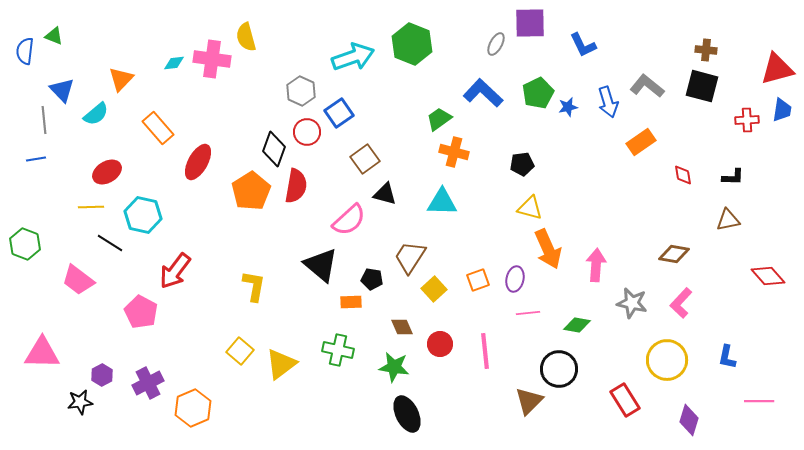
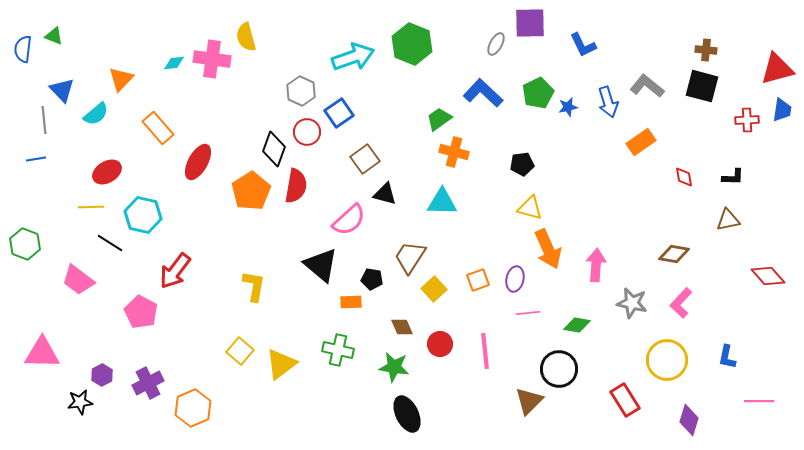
blue semicircle at (25, 51): moved 2 px left, 2 px up
red diamond at (683, 175): moved 1 px right, 2 px down
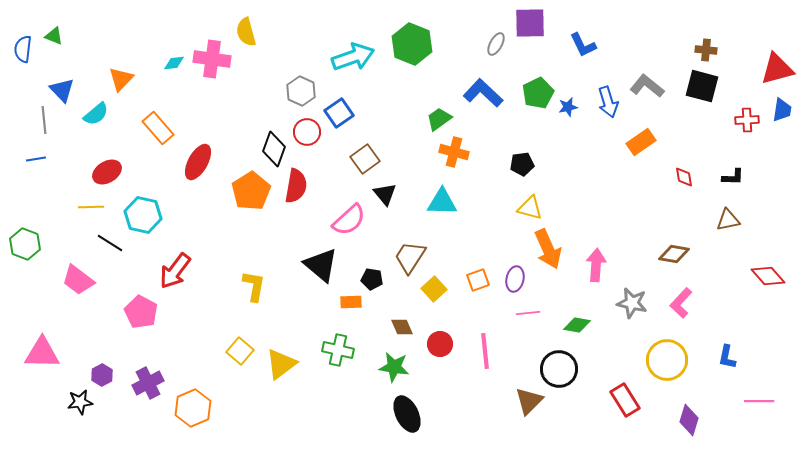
yellow semicircle at (246, 37): moved 5 px up
black triangle at (385, 194): rotated 35 degrees clockwise
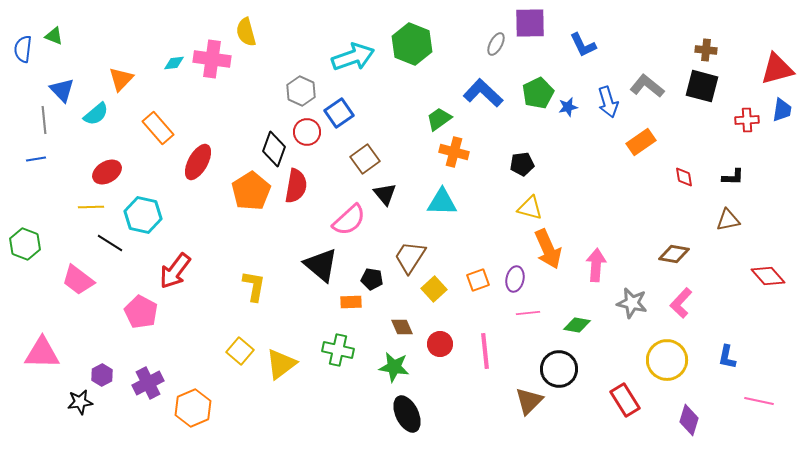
pink line at (759, 401): rotated 12 degrees clockwise
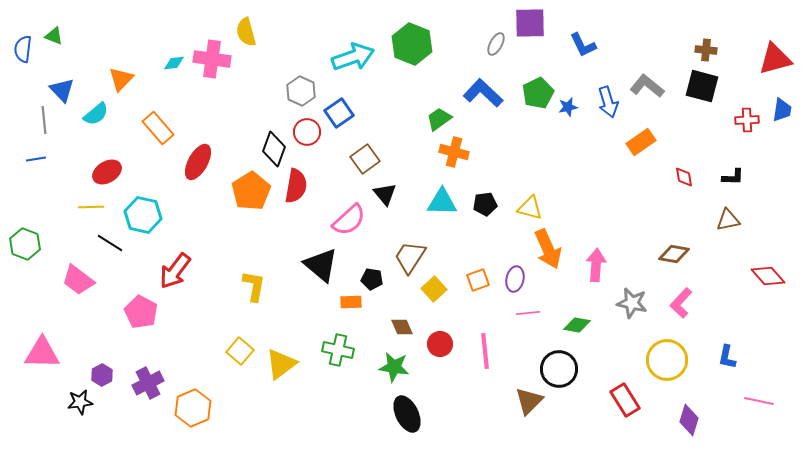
red triangle at (777, 69): moved 2 px left, 10 px up
black pentagon at (522, 164): moved 37 px left, 40 px down
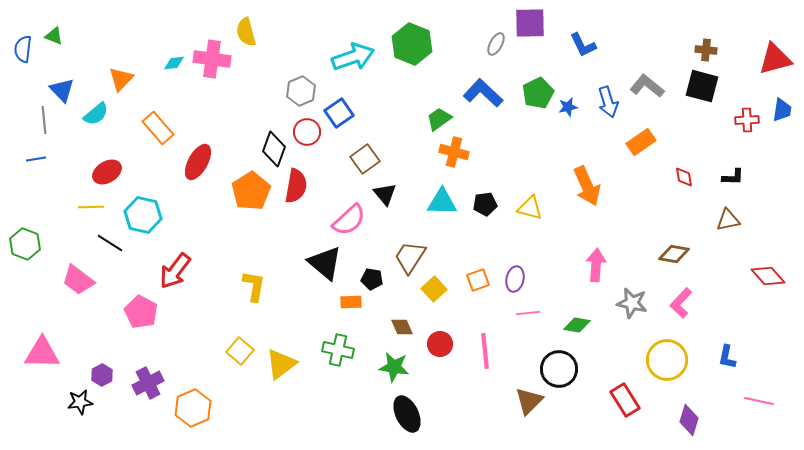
gray hexagon at (301, 91): rotated 12 degrees clockwise
orange arrow at (548, 249): moved 39 px right, 63 px up
black triangle at (321, 265): moved 4 px right, 2 px up
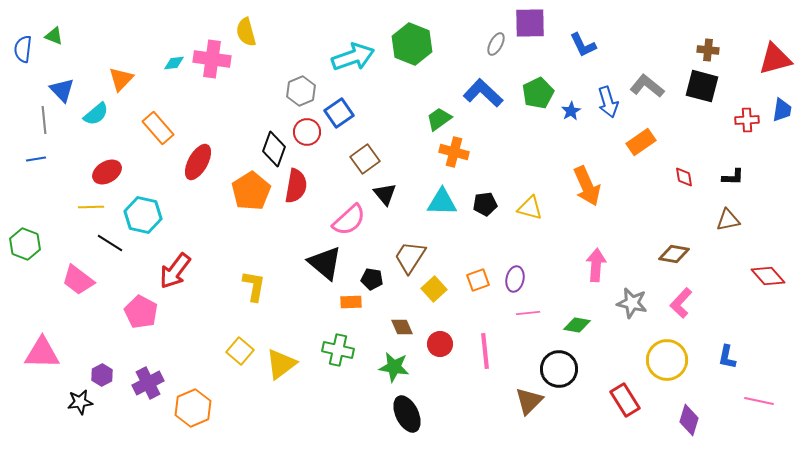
brown cross at (706, 50): moved 2 px right
blue star at (568, 107): moved 3 px right, 4 px down; rotated 18 degrees counterclockwise
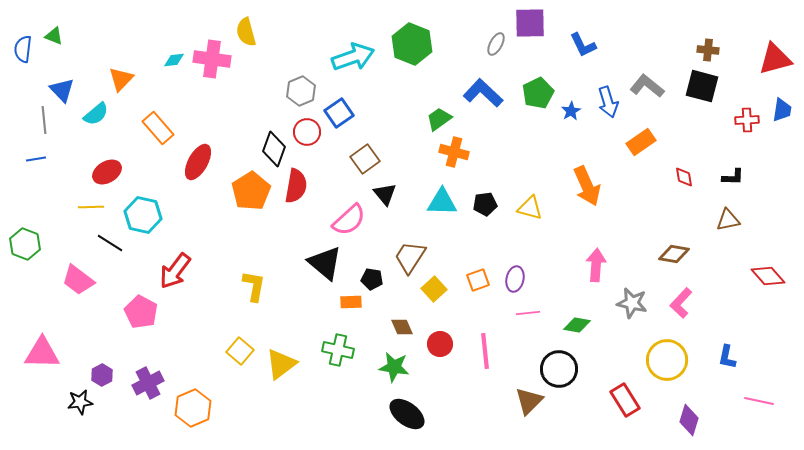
cyan diamond at (174, 63): moved 3 px up
black ellipse at (407, 414): rotated 27 degrees counterclockwise
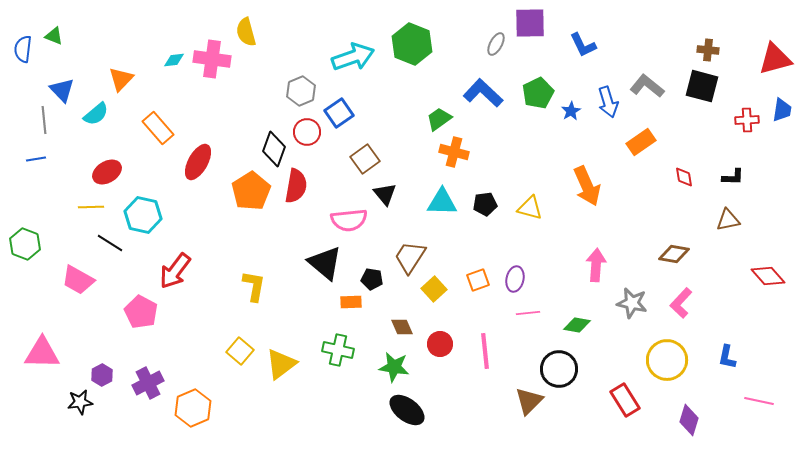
pink semicircle at (349, 220): rotated 36 degrees clockwise
pink trapezoid at (78, 280): rotated 8 degrees counterclockwise
black ellipse at (407, 414): moved 4 px up
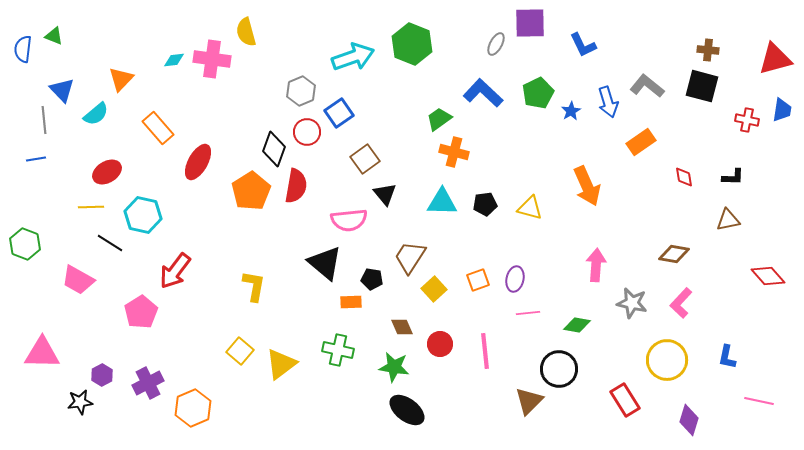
red cross at (747, 120): rotated 15 degrees clockwise
pink pentagon at (141, 312): rotated 12 degrees clockwise
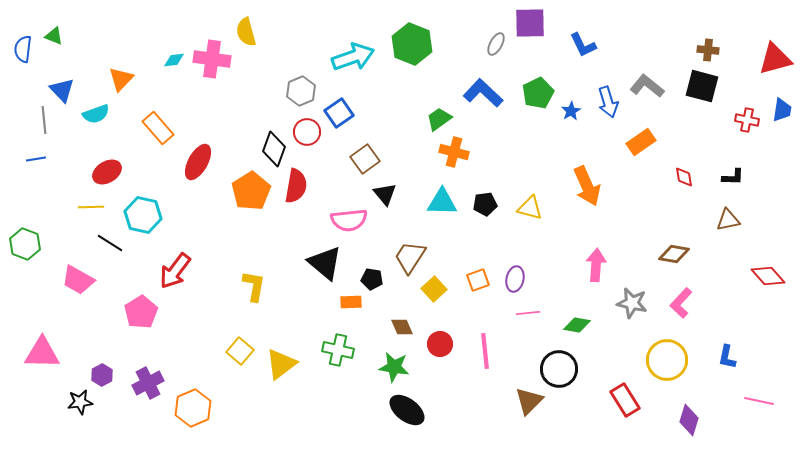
cyan semicircle at (96, 114): rotated 20 degrees clockwise
